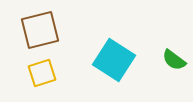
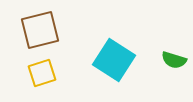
green semicircle: rotated 20 degrees counterclockwise
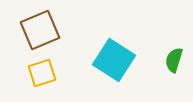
brown square: rotated 9 degrees counterclockwise
green semicircle: rotated 90 degrees clockwise
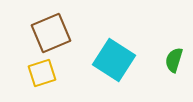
brown square: moved 11 px right, 3 px down
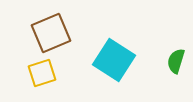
green semicircle: moved 2 px right, 1 px down
